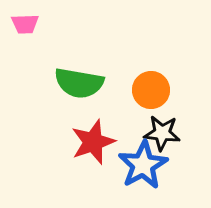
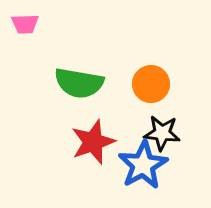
orange circle: moved 6 px up
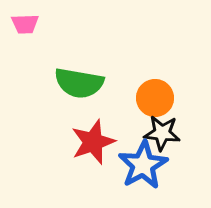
orange circle: moved 4 px right, 14 px down
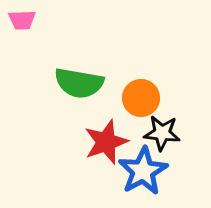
pink trapezoid: moved 3 px left, 4 px up
orange circle: moved 14 px left
red star: moved 13 px right
blue star: moved 6 px down
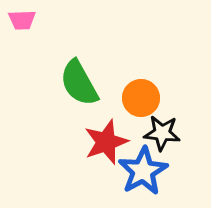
green semicircle: rotated 51 degrees clockwise
